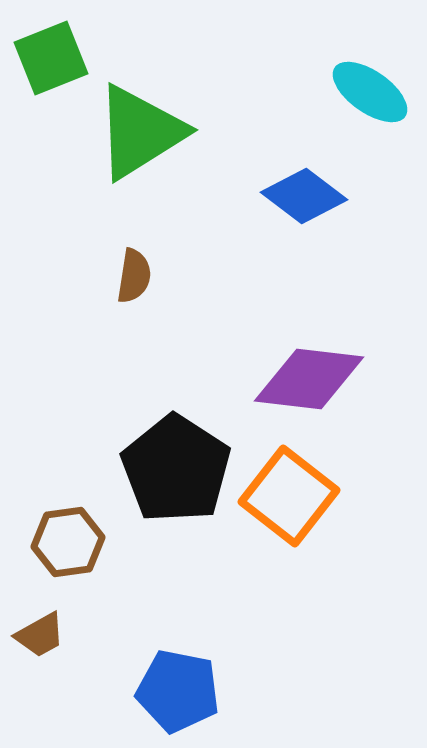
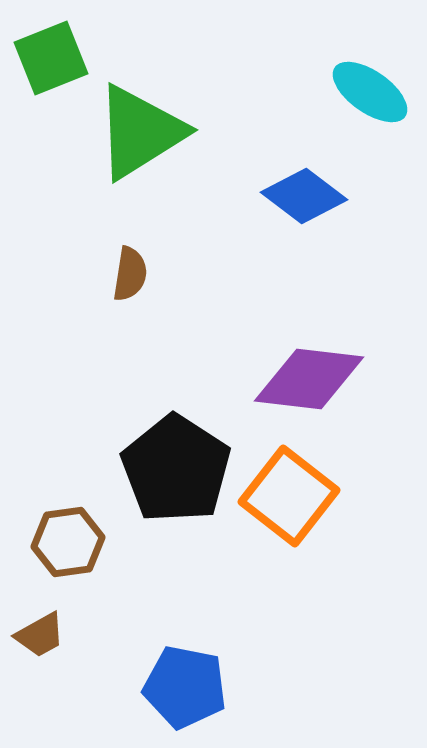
brown semicircle: moved 4 px left, 2 px up
blue pentagon: moved 7 px right, 4 px up
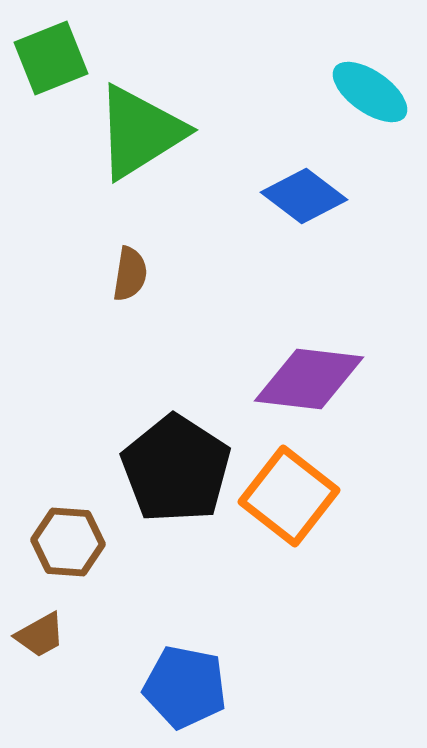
brown hexagon: rotated 12 degrees clockwise
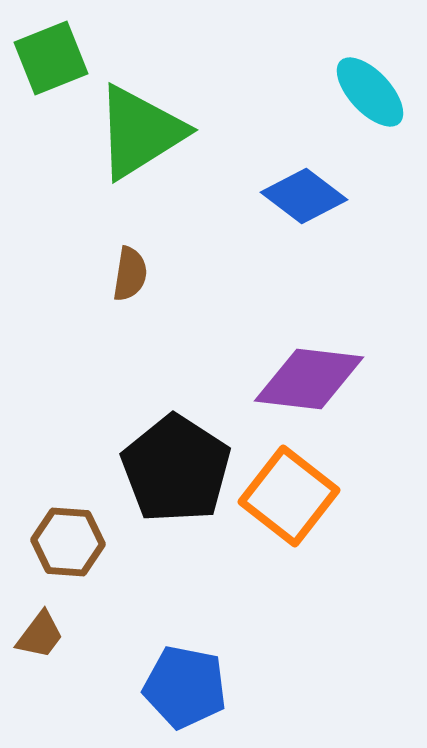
cyan ellipse: rotated 12 degrees clockwise
brown trapezoid: rotated 24 degrees counterclockwise
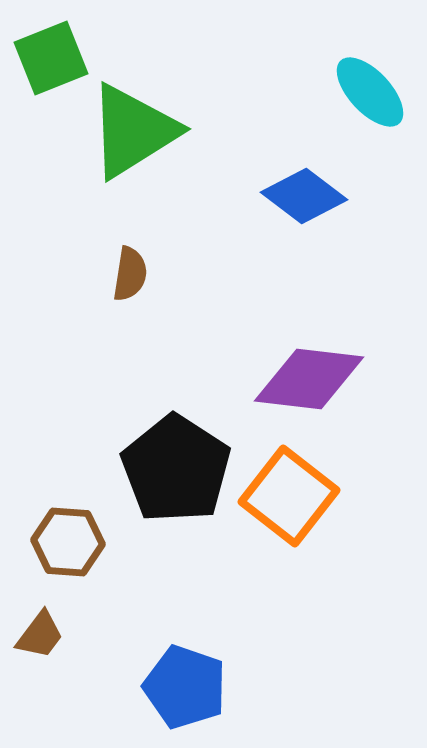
green triangle: moved 7 px left, 1 px up
blue pentagon: rotated 8 degrees clockwise
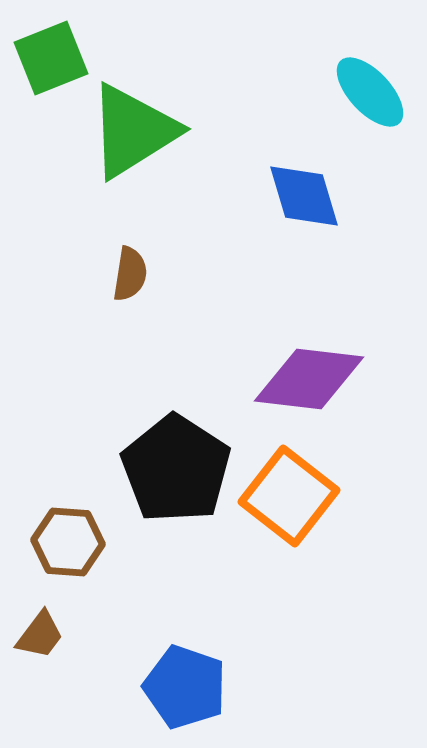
blue diamond: rotated 36 degrees clockwise
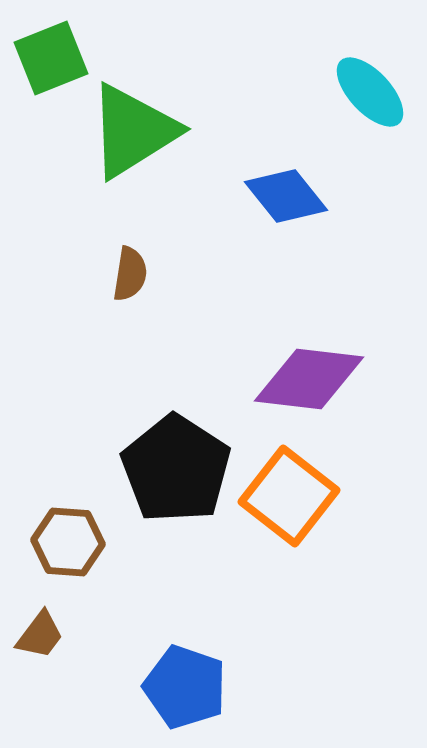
blue diamond: moved 18 px left; rotated 22 degrees counterclockwise
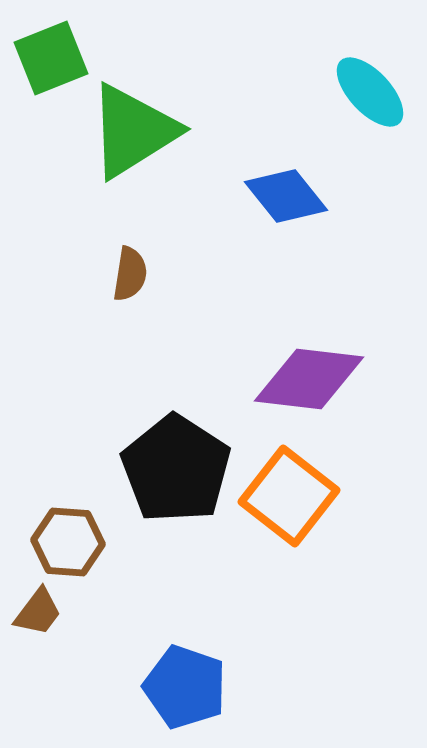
brown trapezoid: moved 2 px left, 23 px up
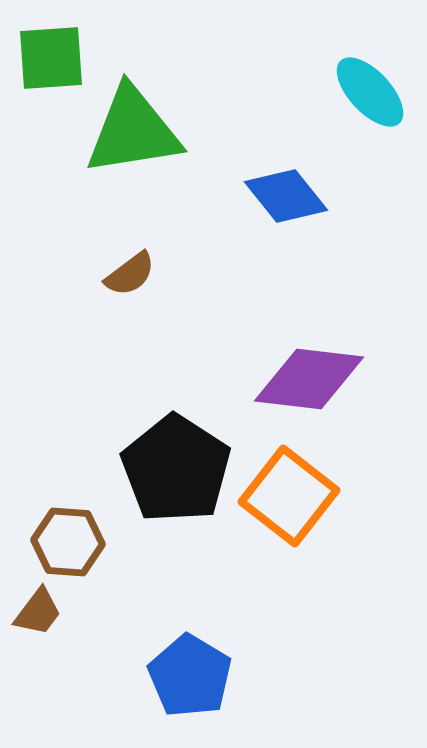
green square: rotated 18 degrees clockwise
green triangle: rotated 23 degrees clockwise
brown semicircle: rotated 44 degrees clockwise
blue pentagon: moved 5 px right, 11 px up; rotated 12 degrees clockwise
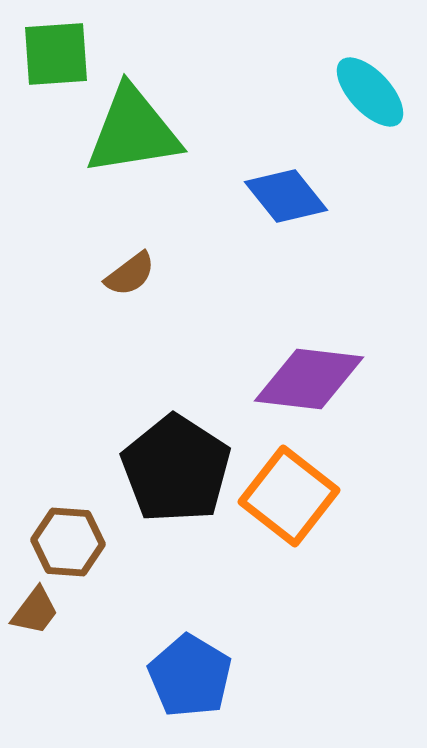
green square: moved 5 px right, 4 px up
brown trapezoid: moved 3 px left, 1 px up
